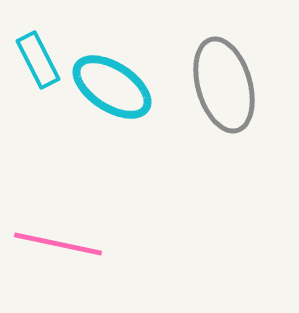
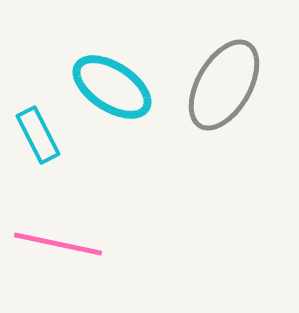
cyan rectangle: moved 75 px down
gray ellipse: rotated 46 degrees clockwise
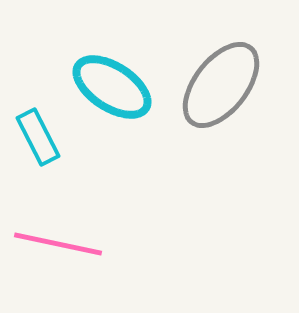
gray ellipse: moved 3 px left; rotated 8 degrees clockwise
cyan rectangle: moved 2 px down
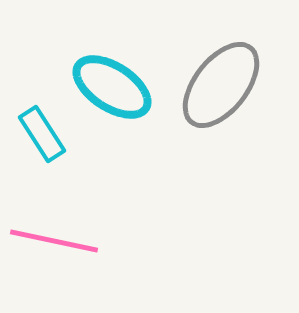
cyan rectangle: moved 4 px right, 3 px up; rotated 6 degrees counterclockwise
pink line: moved 4 px left, 3 px up
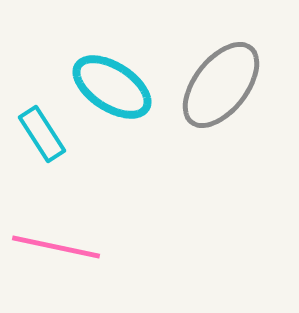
pink line: moved 2 px right, 6 px down
